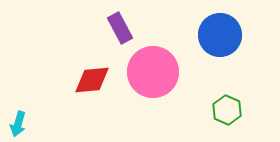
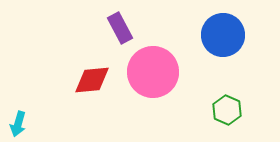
blue circle: moved 3 px right
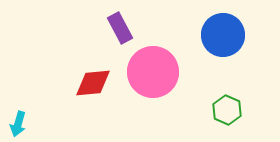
red diamond: moved 1 px right, 3 px down
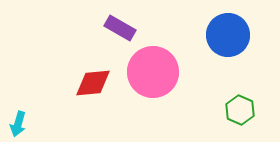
purple rectangle: rotated 32 degrees counterclockwise
blue circle: moved 5 px right
green hexagon: moved 13 px right
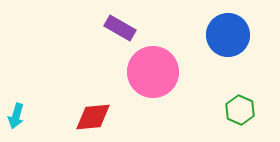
red diamond: moved 34 px down
cyan arrow: moved 2 px left, 8 px up
